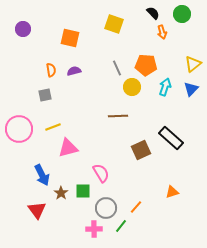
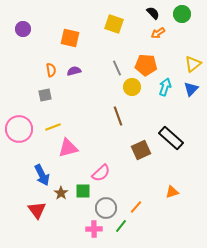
orange arrow: moved 4 px left, 1 px down; rotated 72 degrees clockwise
brown line: rotated 72 degrees clockwise
pink semicircle: rotated 78 degrees clockwise
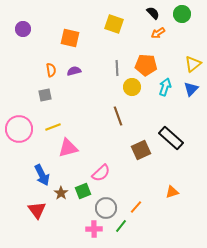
gray line: rotated 21 degrees clockwise
green square: rotated 21 degrees counterclockwise
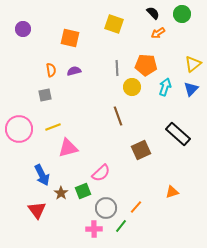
black rectangle: moved 7 px right, 4 px up
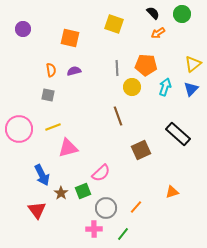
gray square: moved 3 px right; rotated 24 degrees clockwise
green line: moved 2 px right, 8 px down
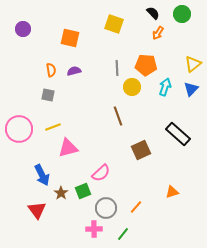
orange arrow: rotated 24 degrees counterclockwise
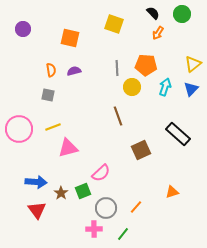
blue arrow: moved 6 px left, 7 px down; rotated 60 degrees counterclockwise
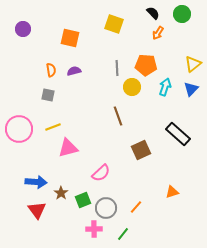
green square: moved 9 px down
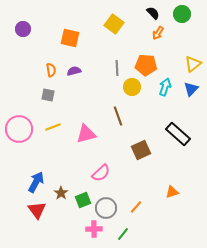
yellow square: rotated 18 degrees clockwise
pink triangle: moved 18 px right, 14 px up
blue arrow: rotated 65 degrees counterclockwise
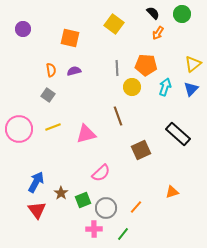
gray square: rotated 24 degrees clockwise
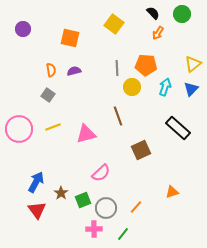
black rectangle: moved 6 px up
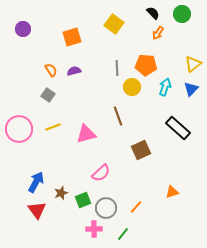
orange square: moved 2 px right, 1 px up; rotated 30 degrees counterclockwise
orange semicircle: rotated 24 degrees counterclockwise
brown star: rotated 16 degrees clockwise
